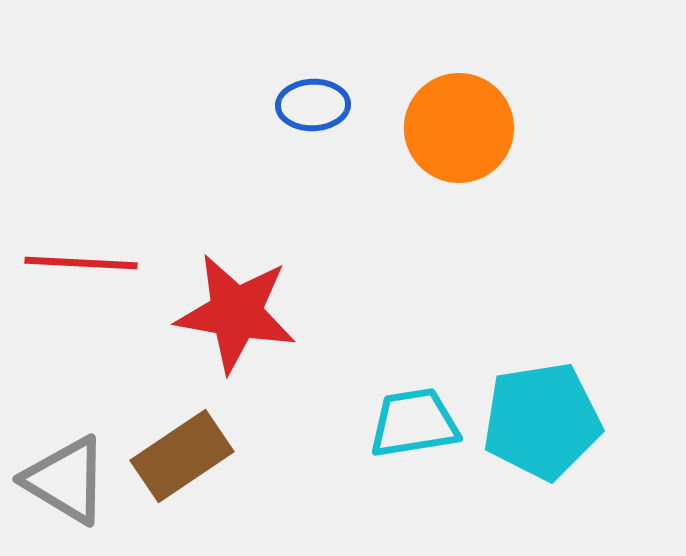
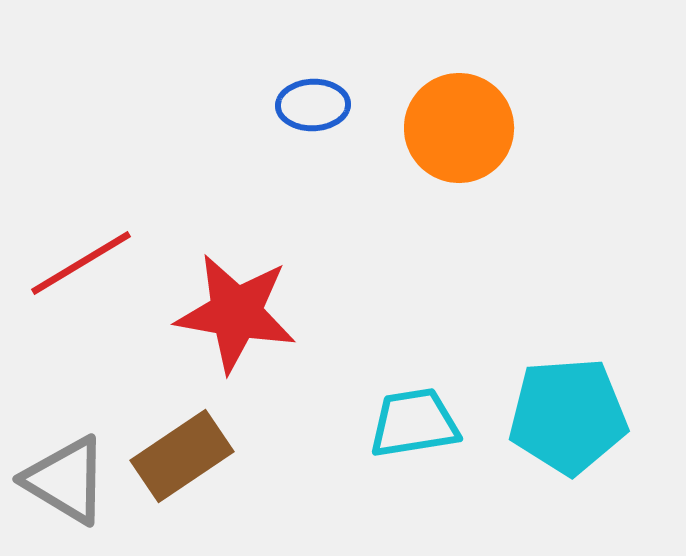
red line: rotated 34 degrees counterclockwise
cyan pentagon: moved 26 px right, 5 px up; rotated 5 degrees clockwise
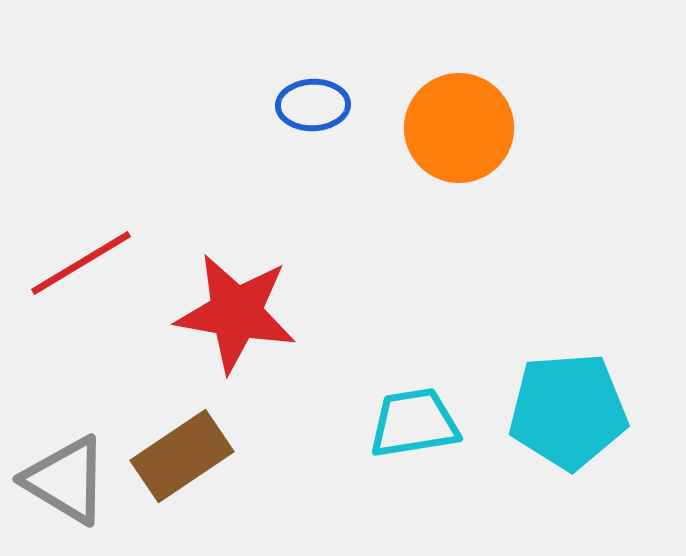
cyan pentagon: moved 5 px up
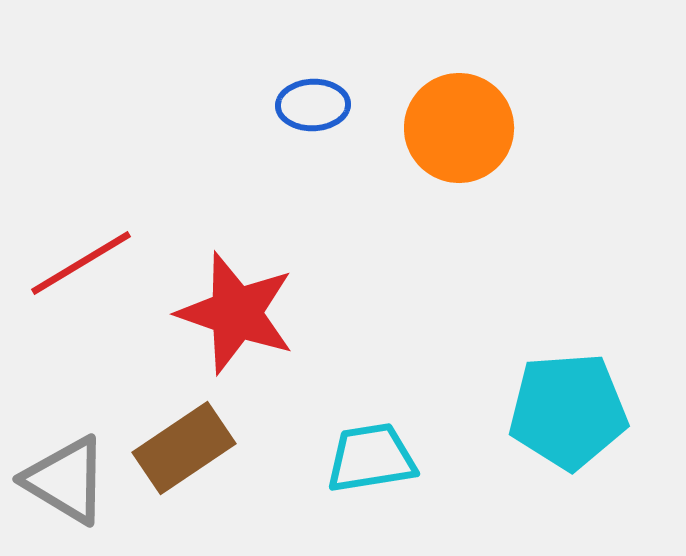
red star: rotated 9 degrees clockwise
cyan trapezoid: moved 43 px left, 35 px down
brown rectangle: moved 2 px right, 8 px up
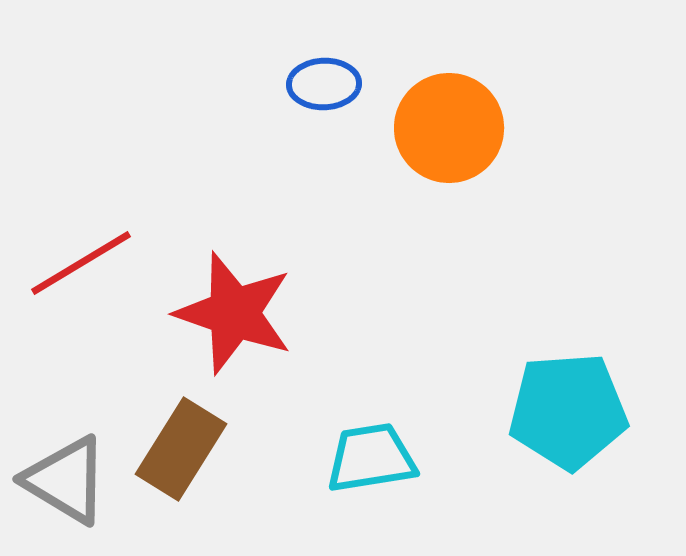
blue ellipse: moved 11 px right, 21 px up
orange circle: moved 10 px left
red star: moved 2 px left
brown rectangle: moved 3 px left, 1 px down; rotated 24 degrees counterclockwise
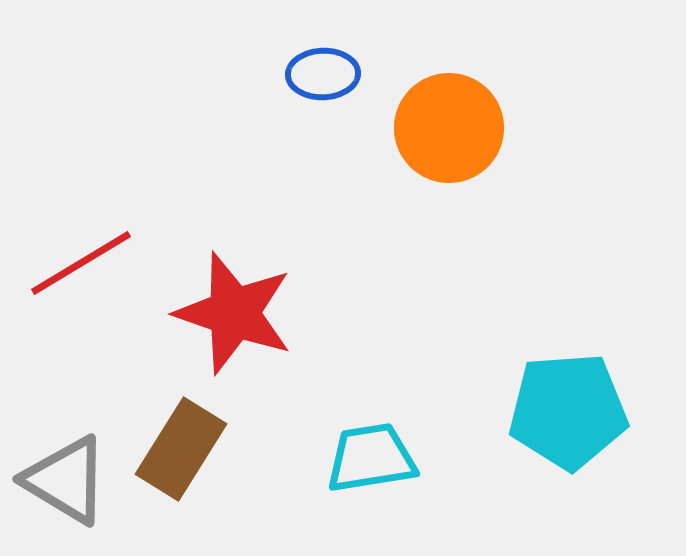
blue ellipse: moved 1 px left, 10 px up
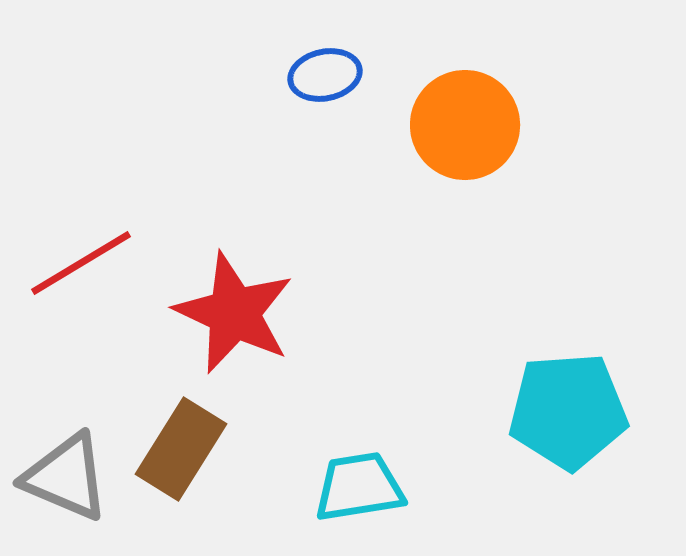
blue ellipse: moved 2 px right, 1 px down; rotated 10 degrees counterclockwise
orange circle: moved 16 px right, 3 px up
red star: rotated 6 degrees clockwise
cyan trapezoid: moved 12 px left, 29 px down
gray triangle: moved 3 px up; rotated 8 degrees counterclockwise
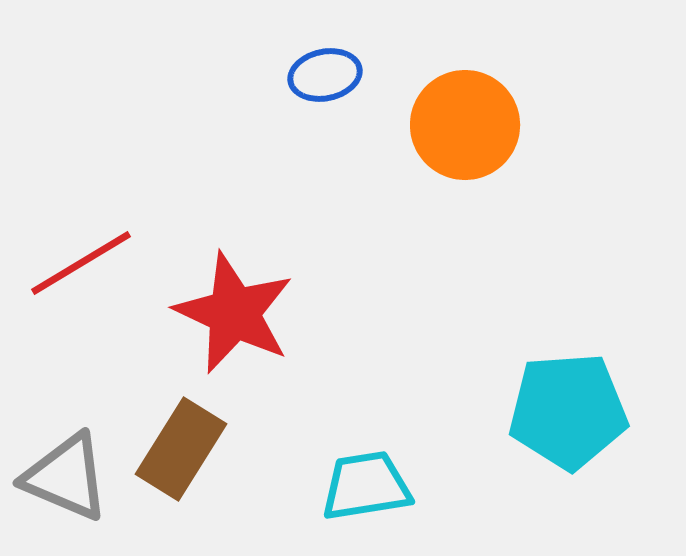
cyan trapezoid: moved 7 px right, 1 px up
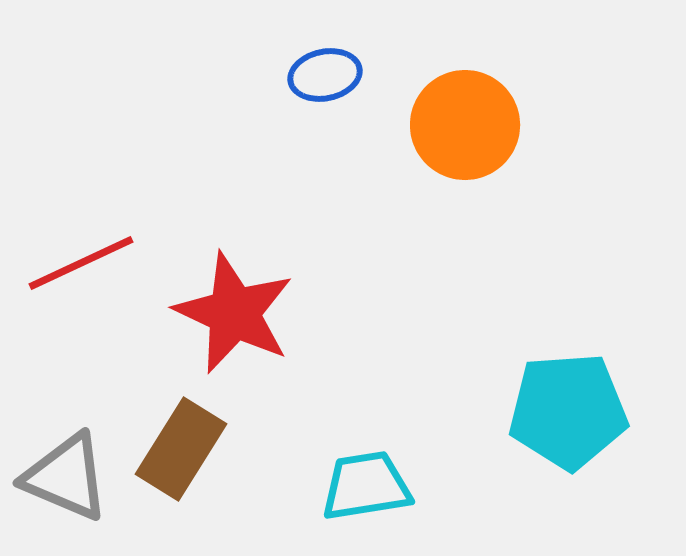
red line: rotated 6 degrees clockwise
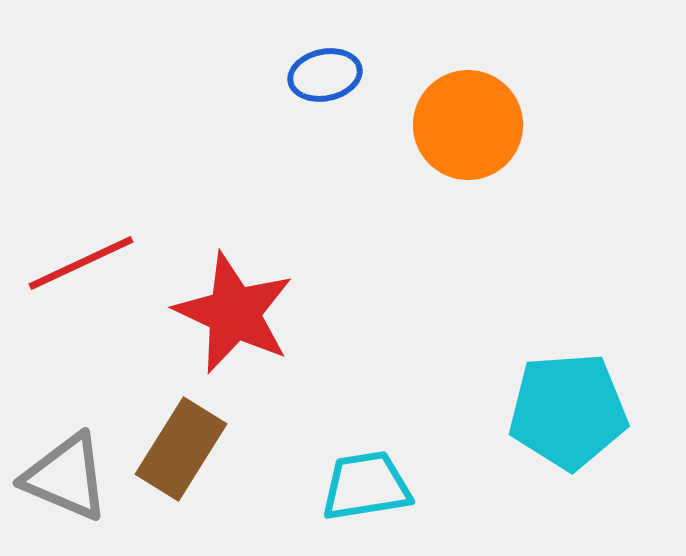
orange circle: moved 3 px right
